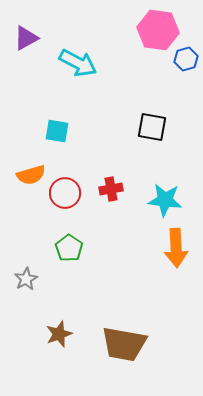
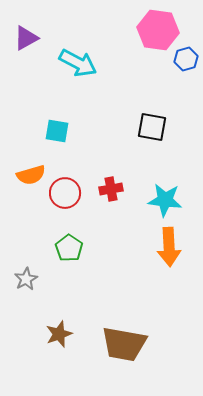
orange arrow: moved 7 px left, 1 px up
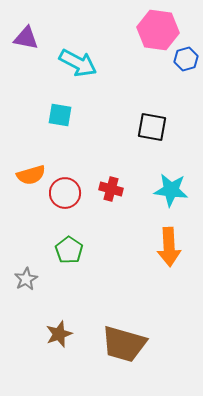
purple triangle: rotated 40 degrees clockwise
cyan square: moved 3 px right, 16 px up
red cross: rotated 25 degrees clockwise
cyan star: moved 6 px right, 10 px up
green pentagon: moved 2 px down
brown trapezoid: rotated 6 degrees clockwise
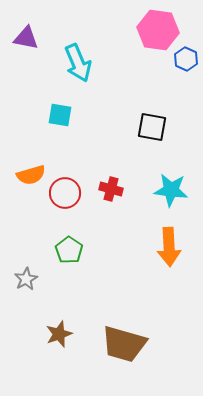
blue hexagon: rotated 20 degrees counterclockwise
cyan arrow: rotated 39 degrees clockwise
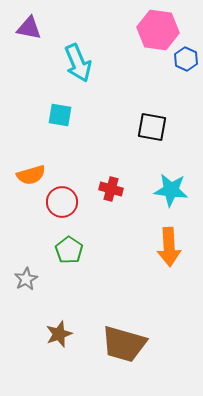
purple triangle: moved 3 px right, 10 px up
red circle: moved 3 px left, 9 px down
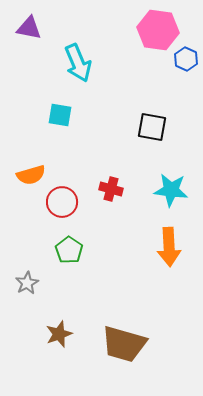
gray star: moved 1 px right, 4 px down
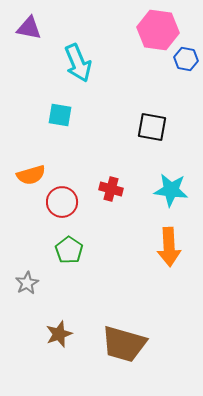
blue hexagon: rotated 15 degrees counterclockwise
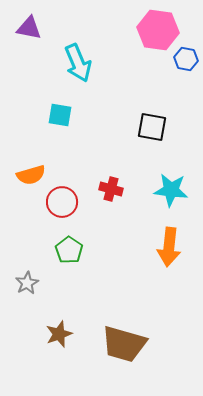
orange arrow: rotated 9 degrees clockwise
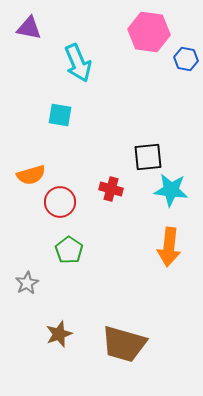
pink hexagon: moved 9 px left, 2 px down
black square: moved 4 px left, 30 px down; rotated 16 degrees counterclockwise
red circle: moved 2 px left
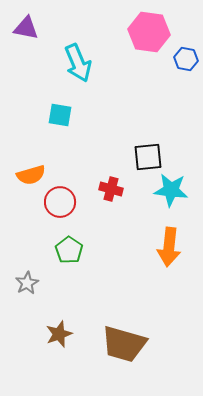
purple triangle: moved 3 px left
